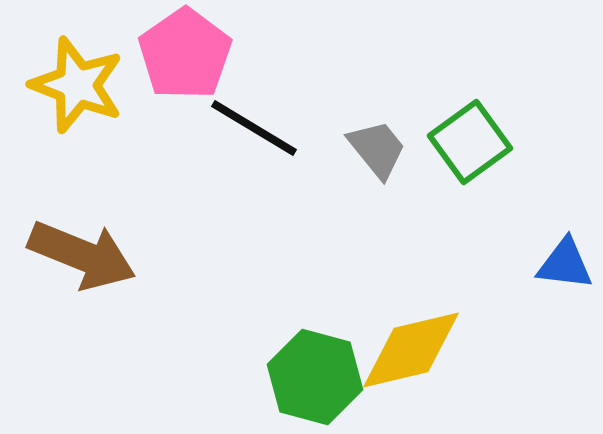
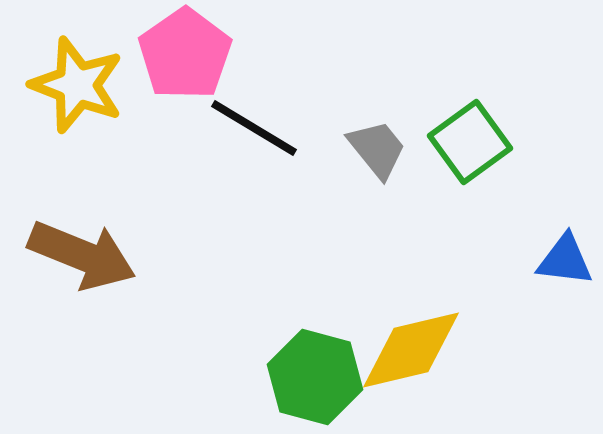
blue triangle: moved 4 px up
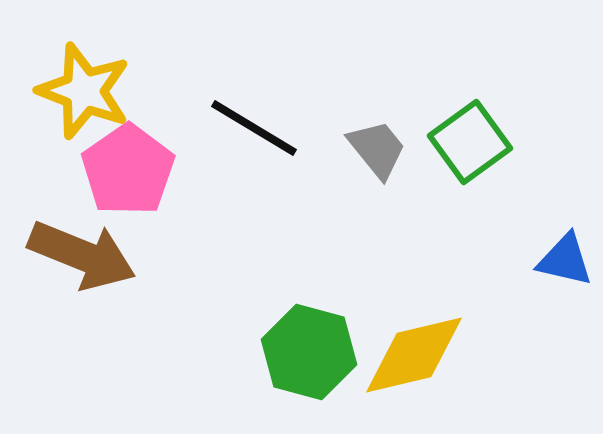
pink pentagon: moved 57 px left, 116 px down
yellow star: moved 7 px right, 6 px down
blue triangle: rotated 6 degrees clockwise
yellow diamond: moved 3 px right, 5 px down
green hexagon: moved 6 px left, 25 px up
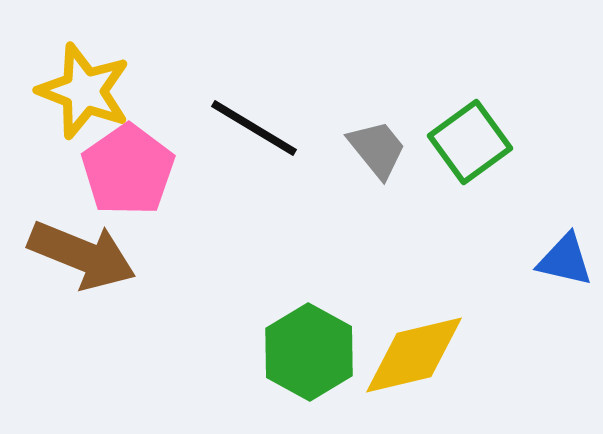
green hexagon: rotated 14 degrees clockwise
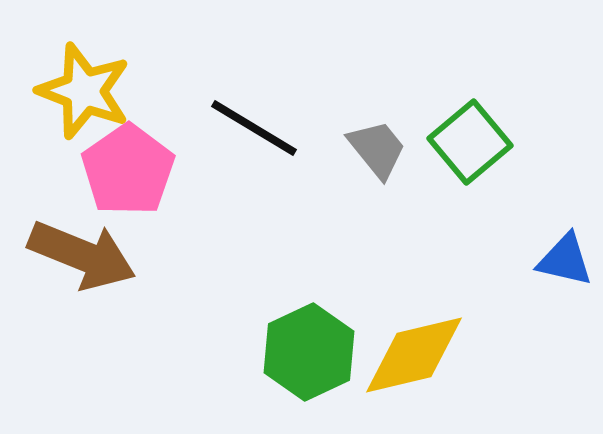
green square: rotated 4 degrees counterclockwise
green hexagon: rotated 6 degrees clockwise
